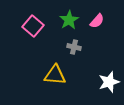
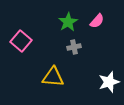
green star: moved 1 px left, 2 px down
pink square: moved 12 px left, 15 px down
gray cross: rotated 24 degrees counterclockwise
yellow triangle: moved 2 px left, 2 px down
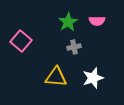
pink semicircle: rotated 49 degrees clockwise
yellow triangle: moved 3 px right
white star: moved 16 px left, 4 px up
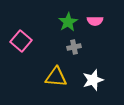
pink semicircle: moved 2 px left
white star: moved 2 px down
